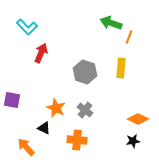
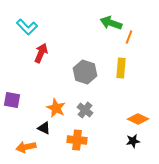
orange arrow: rotated 60 degrees counterclockwise
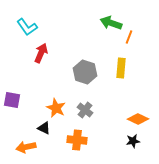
cyan L-shape: rotated 10 degrees clockwise
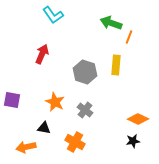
cyan L-shape: moved 26 px right, 12 px up
red arrow: moved 1 px right, 1 px down
yellow rectangle: moved 5 px left, 3 px up
orange star: moved 1 px left, 6 px up
black triangle: rotated 16 degrees counterclockwise
orange cross: moved 2 px left, 2 px down; rotated 24 degrees clockwise
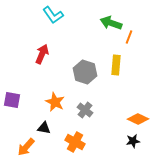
orange arrow: rotated 36 degrees counterclockwise
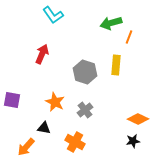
green arrow: rotated 35 degrees counterclockwise
gray cross: rotated 14 degrees clockwise
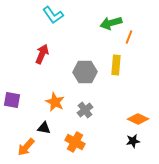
gray hexagon: rotated 20 degrees counterclockwise
